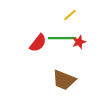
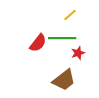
red star: moved 1 px left, 11 px down
brown trapezoid: rotated 60 degrees counterclockwise
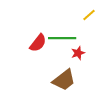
yellow line: moved 19 px right
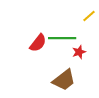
yellow line: moved 1 px down
red star: moved 1 px right, 1 px up
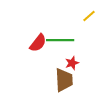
green line: moved 2 px left, 2 px down
red star: moved 7 px left, 11 px down
brown trapezoid: rotated 55 degrees counterclockwise
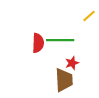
red semicircle: rotated 36 degrees counterclockwise
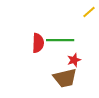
yellow line: moved 4 px up
red star: moved 2 px right, 3 px up
brown trapezoid: moved 1 px right, 2 px up; rotated 80 degrees clockwise
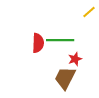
red star: moved 1 px right, 1 px up
brown trapezoid: rotated 130 degrees clockwise
